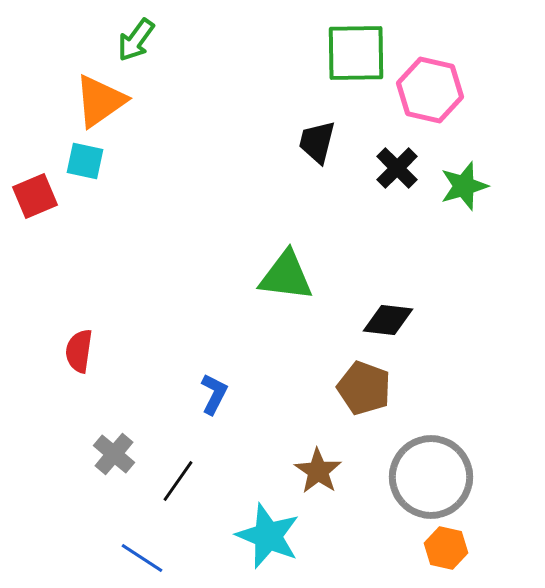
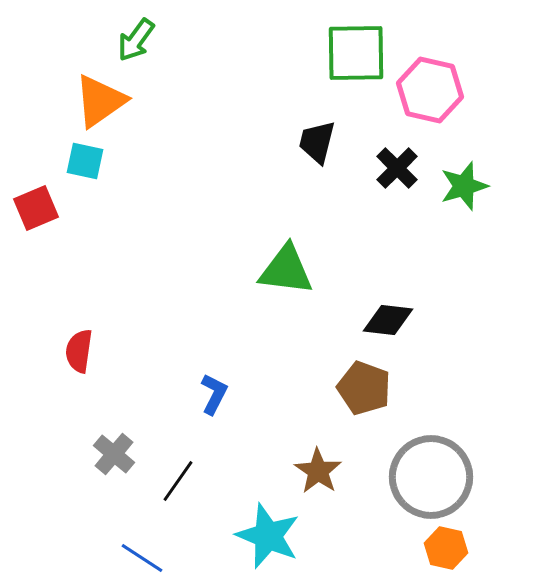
red square: moved 1 px right, 12 px down
green triangle: moved 6 px up
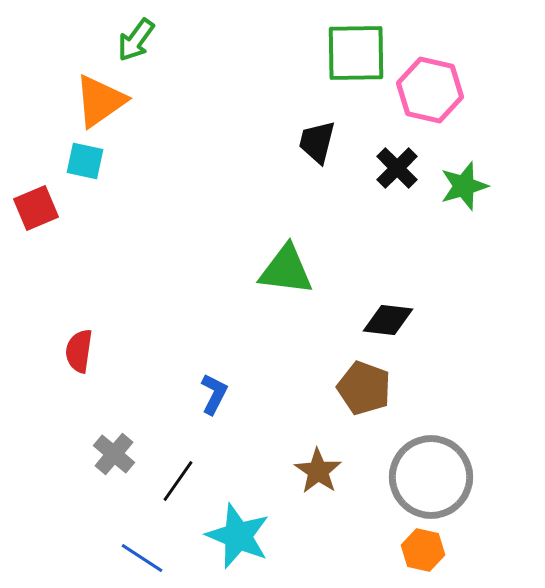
cyan star: moved 30 px left
orange hexagon: moved 23 px left, 2 px down
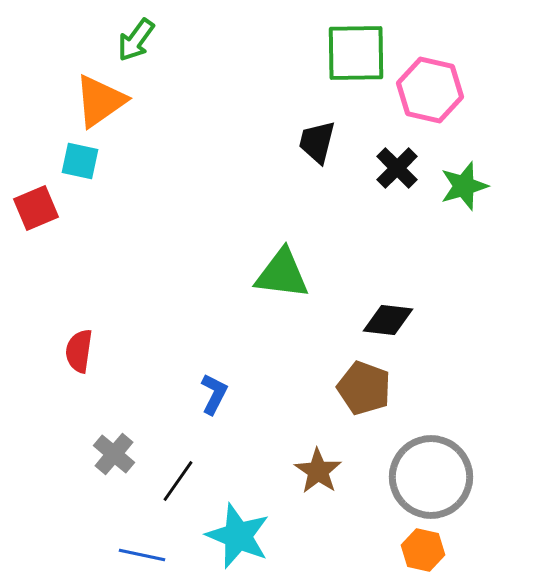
cyan square: moved 5 px left
green triangle: moved 4 px left, 4 px down
blue line: moved 3 px up; rotated 21 degrees counterclockwise
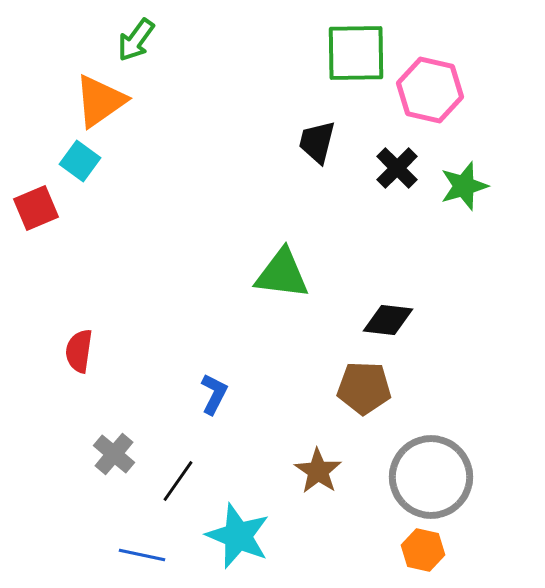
cyan square: rotated 24 degrees clockwise
brown pentagon: rotated 18 degrees counterclockwise
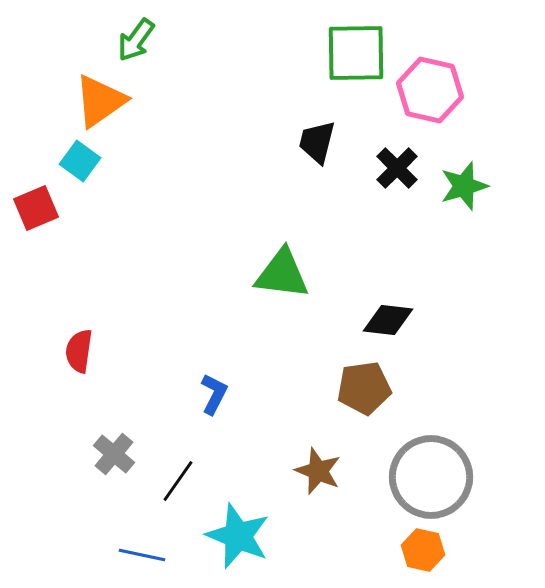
brown pentagon: rotated 10 degrees counterclockwise
brown star: rotated 12 degrees counterclockwise
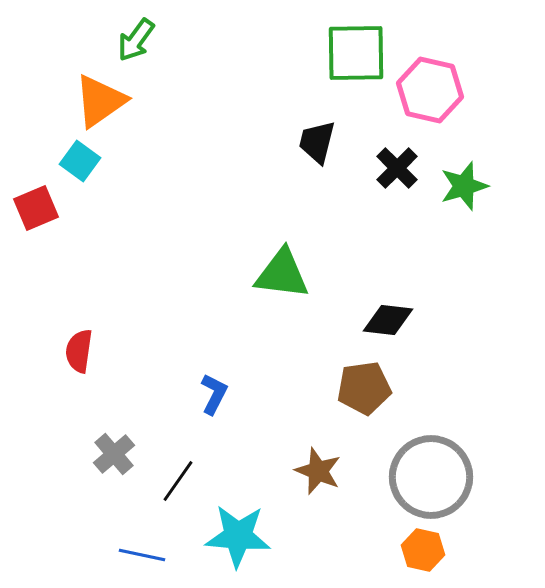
gray cross: rotated 9 degrees clockwise
cyan star: rotated 18 degrees counterclockwise
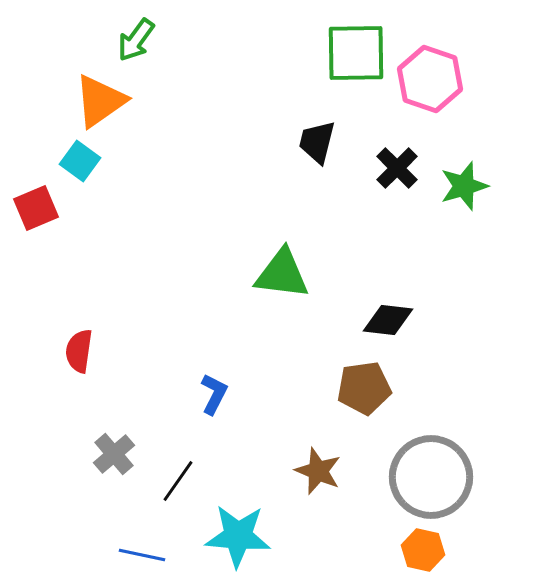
pink hexagon: moved 11 px up; rotated 6 degrees clockwise
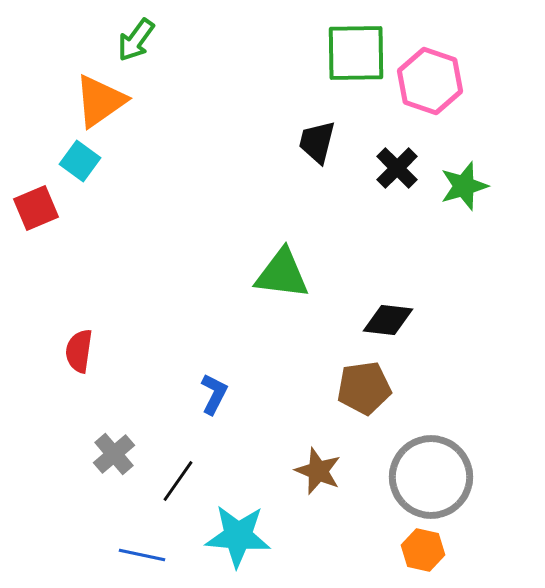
pink hexagon: moved 2 px down
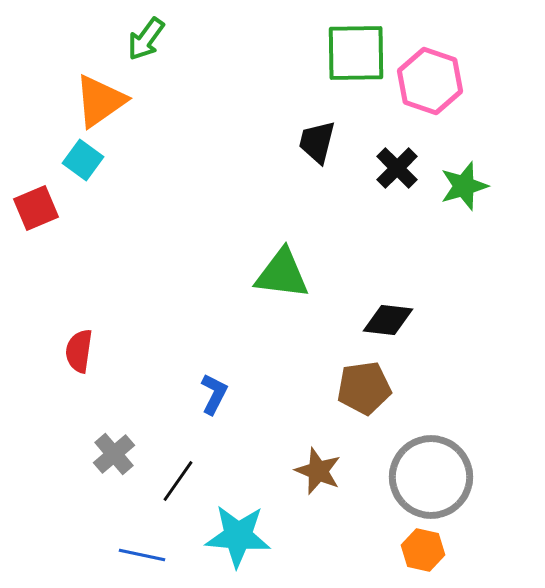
green arrow: moved 10 px right, 1 px up
cyan square: moved 3 px right, 1 px up
